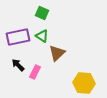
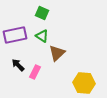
purple rectangle: moved 3 px left, 2 px up
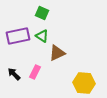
purple rectangle: moved 3 px right, 1 px down
brown triangle: rotated 18 degrees clockwise
black arrow: moved 4 px left, 9 px down
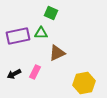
green square: moved 9 px right
green triangle: moved 1 px left, 3 px up; rotated 32 degrees counterclockwise
black arrow: rotated 72 degrees counterclockwise
yellow hexagon: rotated 15 degrees counterclockwise
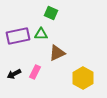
green triangle: moved 1 px down
yellow hexagon: moved 1 px left, 5 px up; rotated 20 degrees counterclockwise
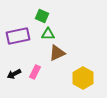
green square: moved 9 px left, 3 px down
green triangle: moved 7 px right
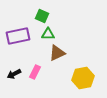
yellow hexagon: rotated 20 degrees clockwise
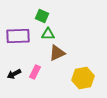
purple rectangle: rotated 10 degrees clockwise
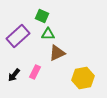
purple rectangle: rotated 40 degrees counterclockwise
black arrow: moved 1 px down; rotated 24 degrees counterclockwise
